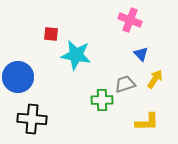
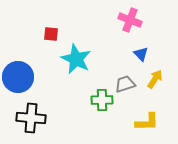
cyan star: moved 4 px down; rotated 16 degrees clockwise
black cross: moved 1 px left, 1 px up
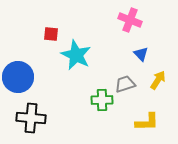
cyan star: moved 4 px up
yellow arrow: moved 3 px right, 1 px down
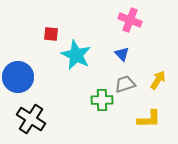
blue triangle: moved 19 px left
black cross: moved 1 px down; rotated 28 degrees clockwise
yellow L-shape: moved 2 px right, 3 px up
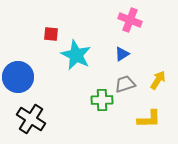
blue triangle: rotated 42 degrees clockwise
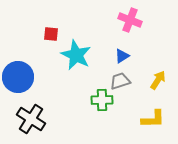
blue triangle: moved 2 px down
gray trapezoid: moved 5 px left, 3 px up
yellow L-shape: moved 4 px right
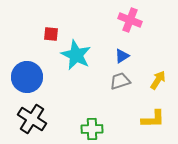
blue circle: moved 9 px right
green cross: moved 10 px left, 29 px down
black cross: moved 1 px right
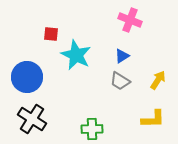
gray trapezoid: rotated 130 degrees counterclockwise
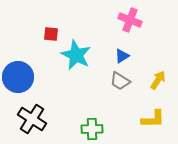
blue circle: moved 9 px left
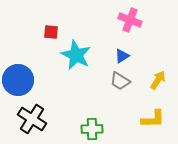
red square: moved 2 px up
blue circle: moved 3 px down
